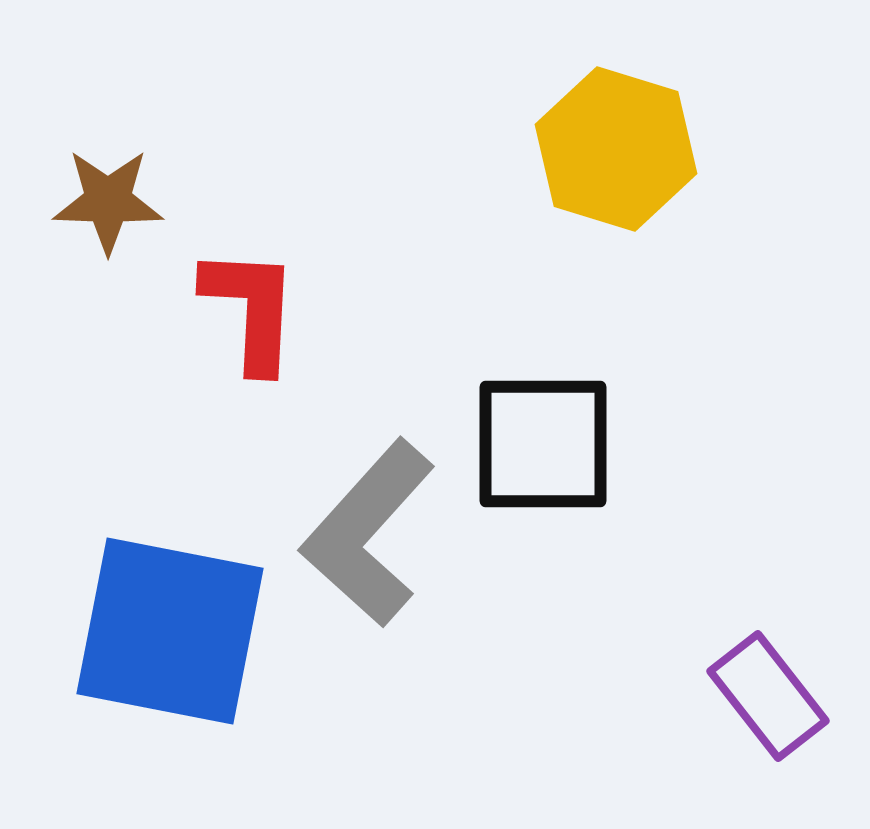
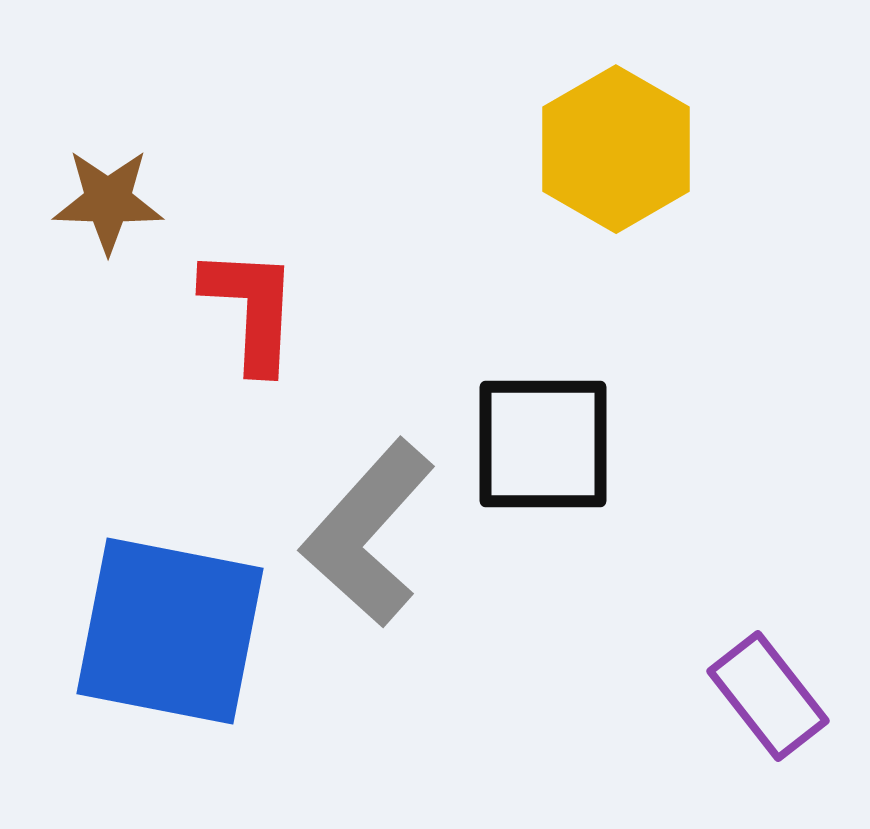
yellow hexagon: rotated 13 degrees clockwise
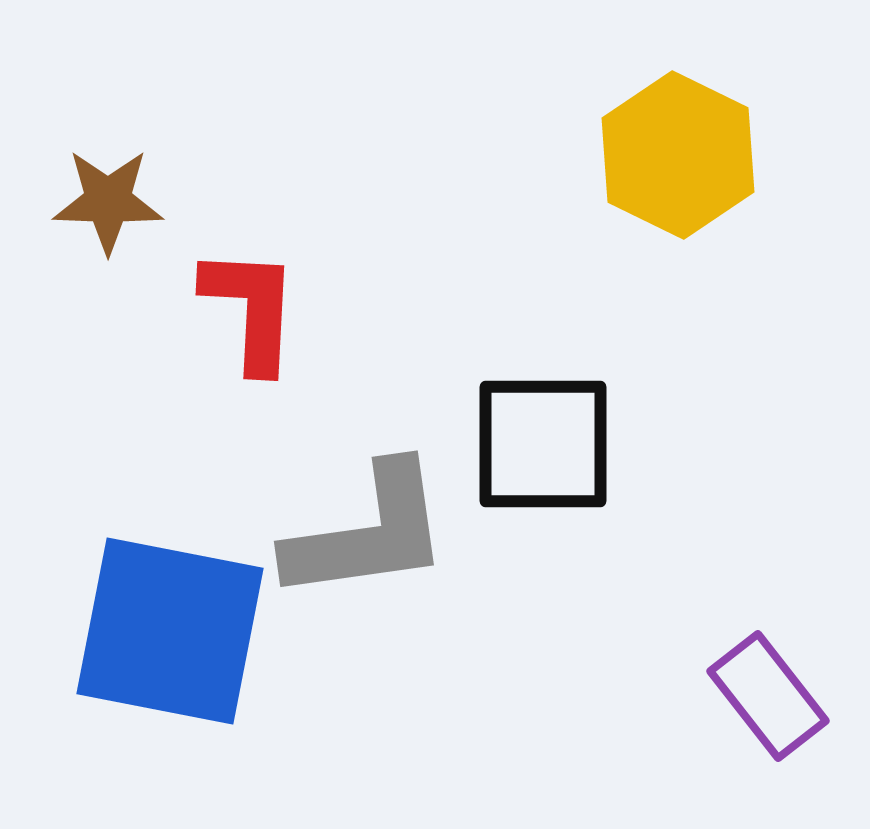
yellow hexagon: moved 62 px right, 6 px down; rotated 4 degrees counterclockwise
gray L-shape: rotated 140 degrees counterclockwise
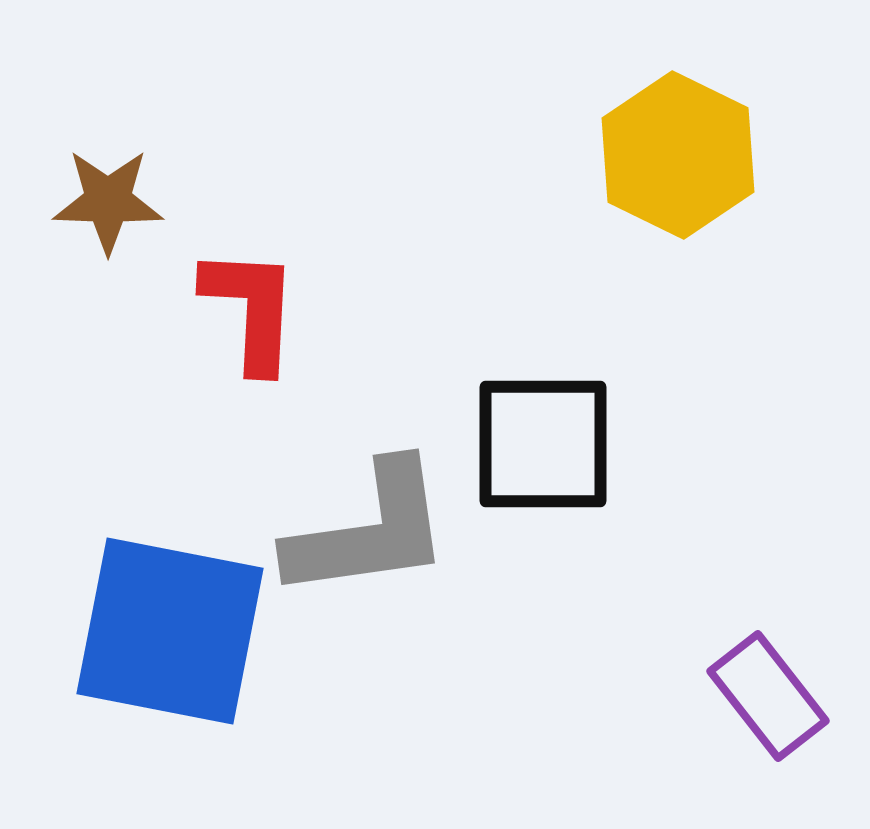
gray L-shape: moved 1 px right, 2 px up
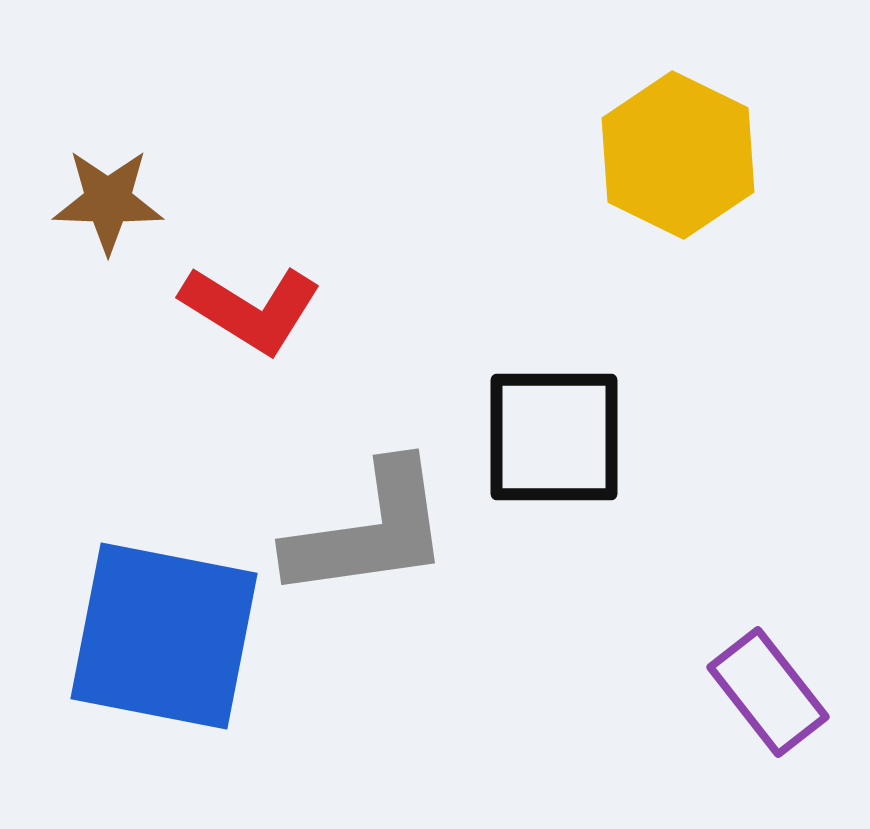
red L-shape: rotated 119 degrees clockwise
black square: moved 11 px right, 7 px up
blue square: moved 6 px left, 5 px down
purple rectangle: moved 4 px up
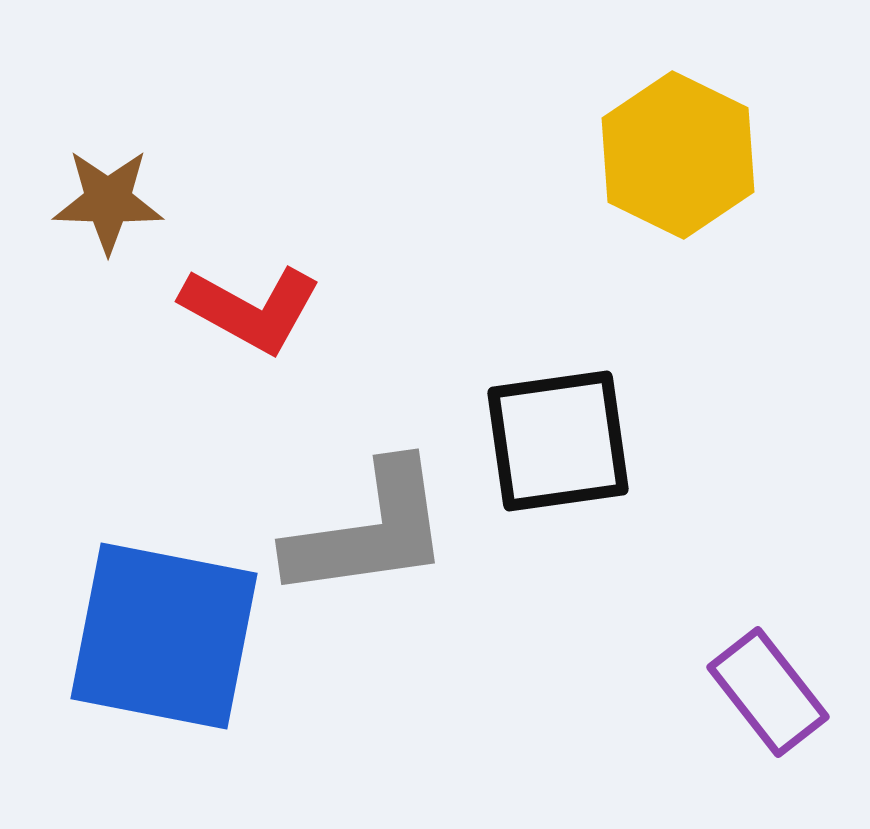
red L-shape: rotated 3 degrees counterclockwise
black square: moved 4 px right, 4 px down; rotated 8 degrees counterclockwise
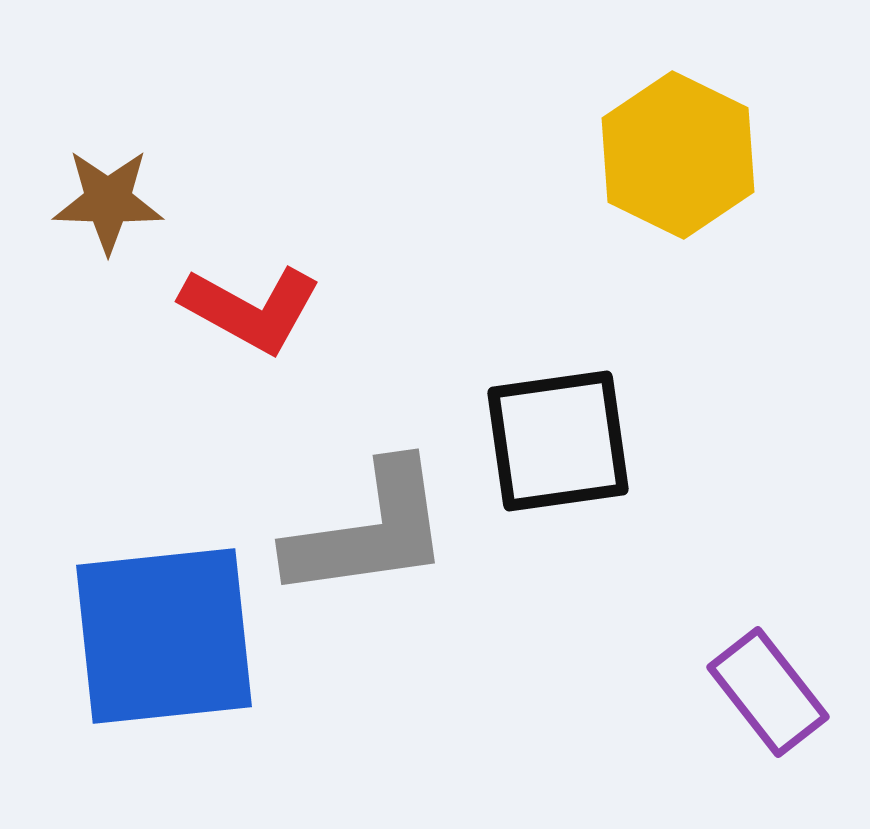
blue square: rotated 17 degrees counterclockwise
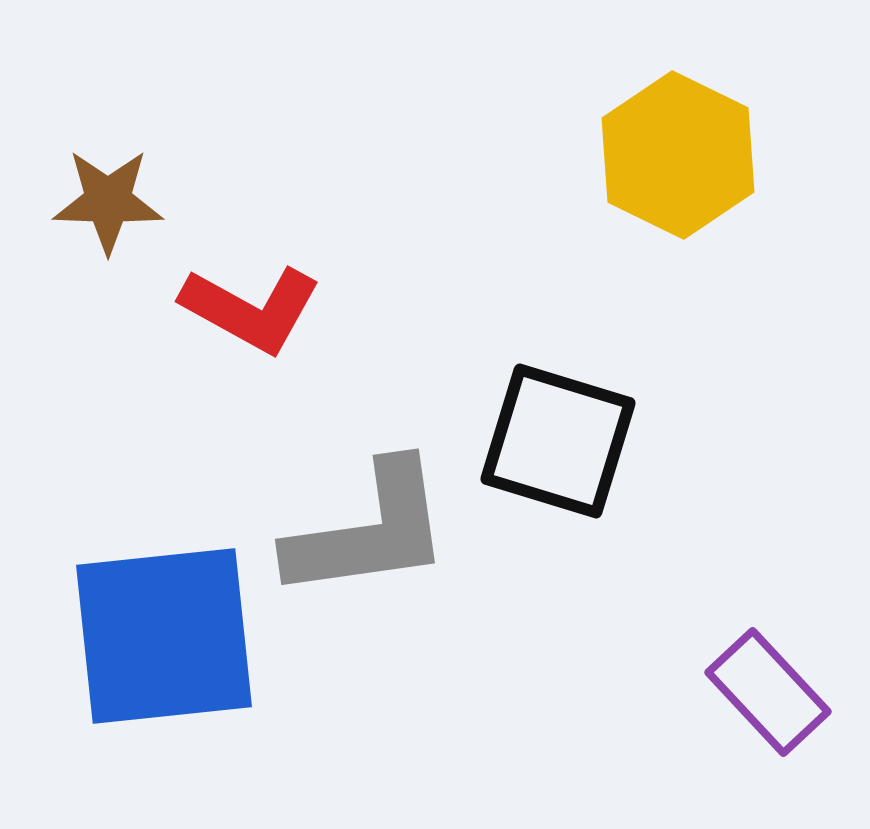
black square: rotated 25 degrees clockwise
purple rectangle: rotated 5 degrees counterclockwise
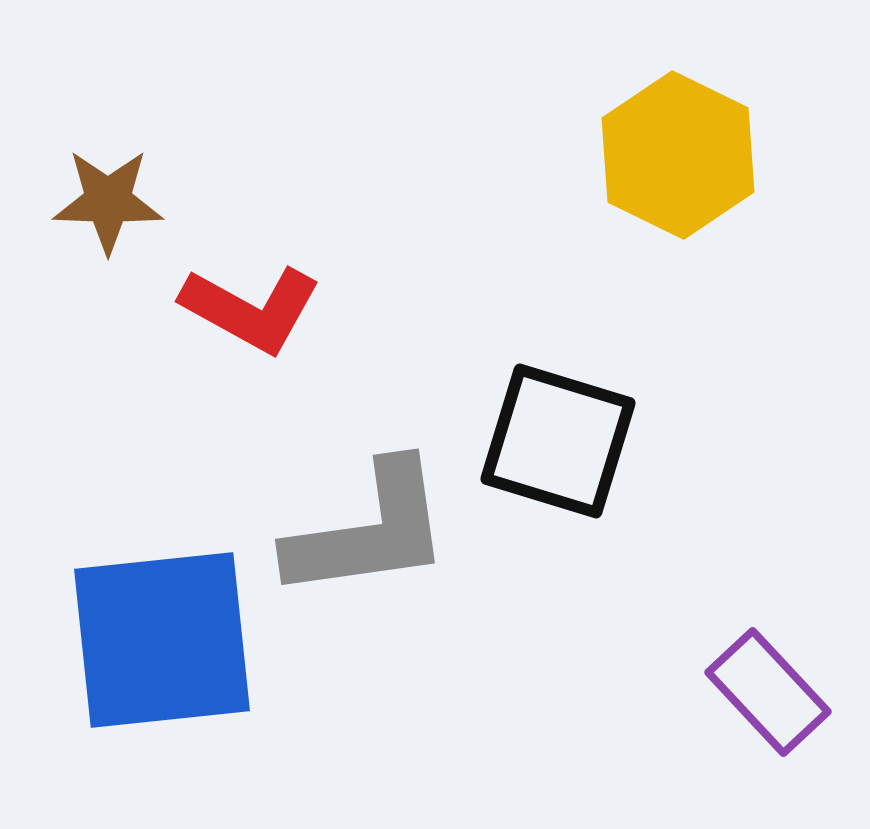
blue square: moved 2 px left, 4 px down
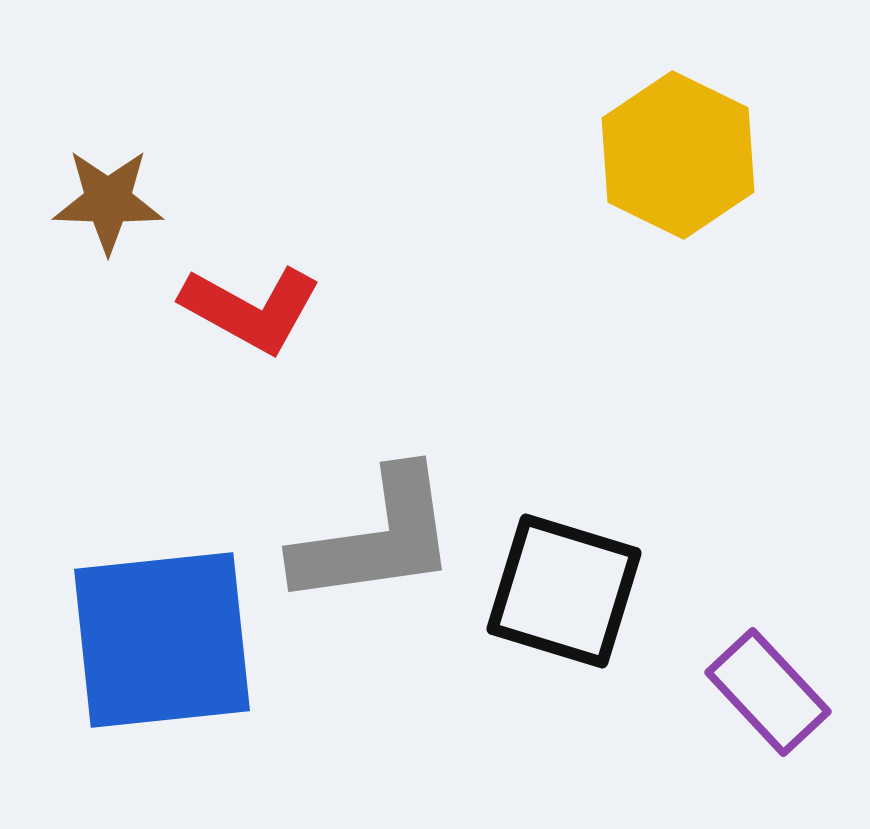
black square: moved 6 px right, 150 px down
gray L-shape: moved 7 px right, 7 px down
